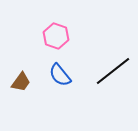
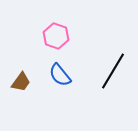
black line: rotated 21 degrees counterclockwise
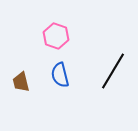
blue semicircle: rotated 25 degrees clockwise
brown trapezoid: rotated 130 degrees clockwise
